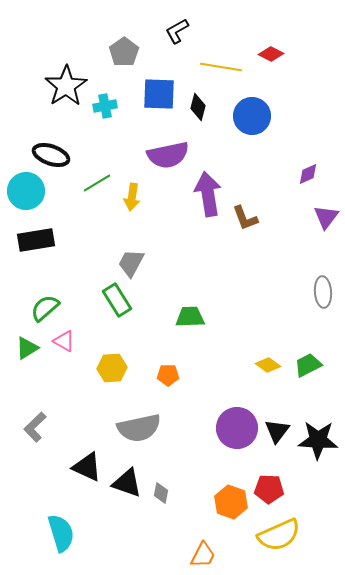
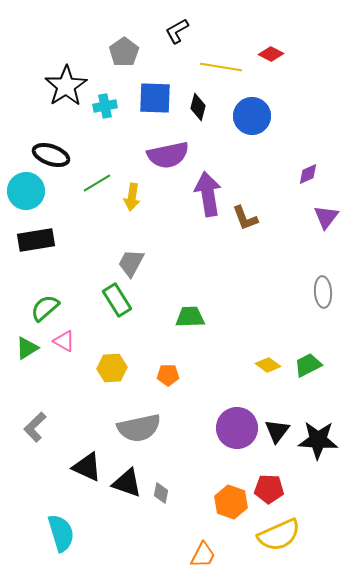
blue square at (159, 94): moved 4 px left, 4 px down
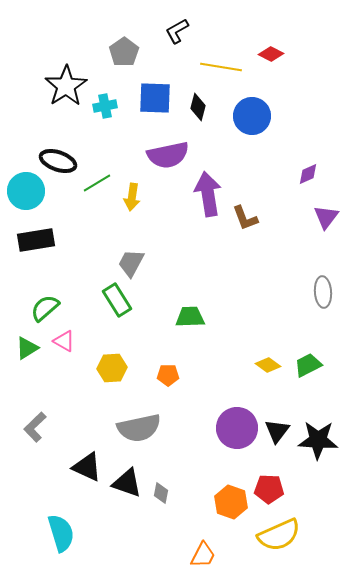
black ellipse at (51, 155): moved 7 px right, 6 px down
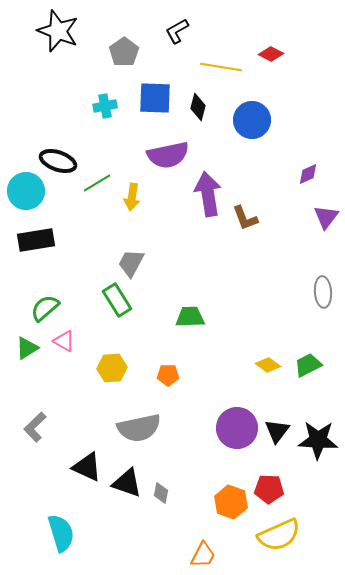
black star at (66, 86): moved 8 px left, 55 px up; rotated 18 degrees counterclockwise
blue circle at (252, 116): moved 4 px down
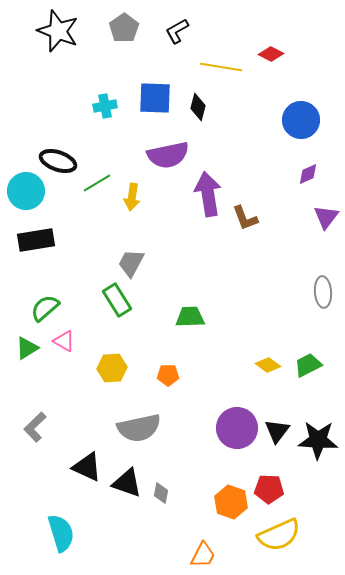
gray pentagon at (124, 52): moved 24 px up
blue circle at (252, 120): moved 49 px right
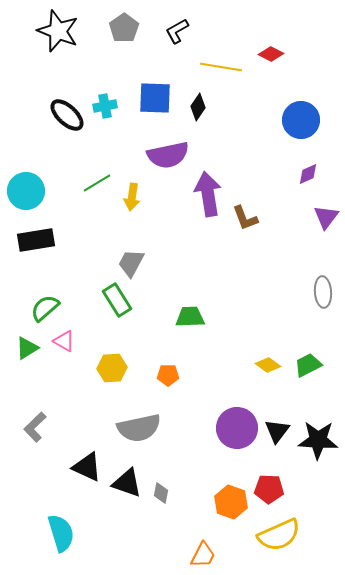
black diamond at (198, 107): rotated 20 degrees clockwise
black ellipse at (58, 161): moved 9 px right, 46 px up; rotated 24 degrees clockwise
